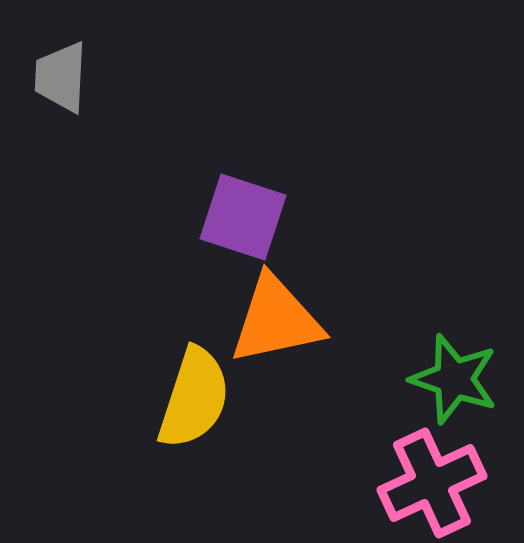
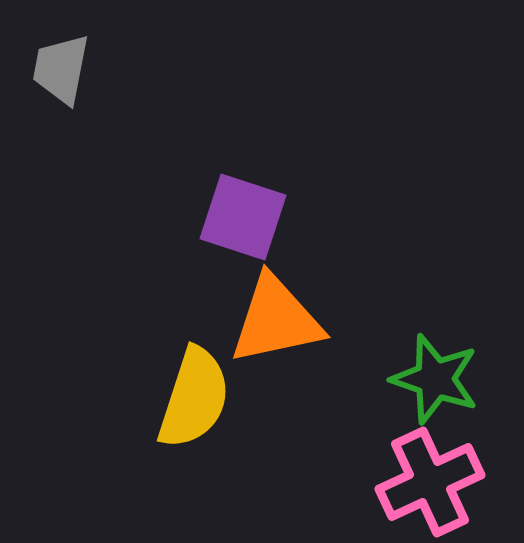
gray trapezoid: moved 8 px up; rotated 8 degrees clockwise
green star: moved 19 px left
pink cross: moved 2 px left, 1 px up
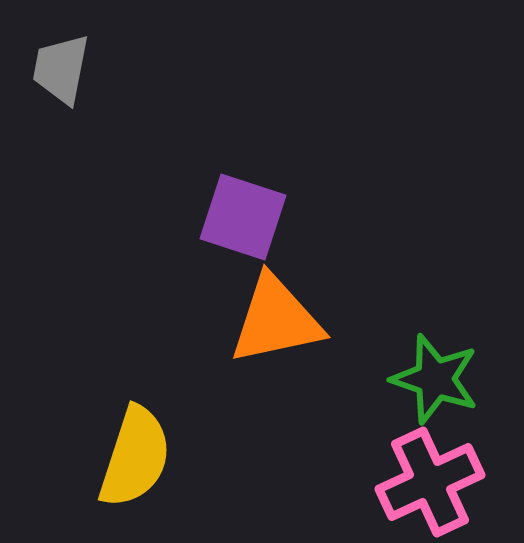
yellow semicircle: moved 59 px left, 59 px down
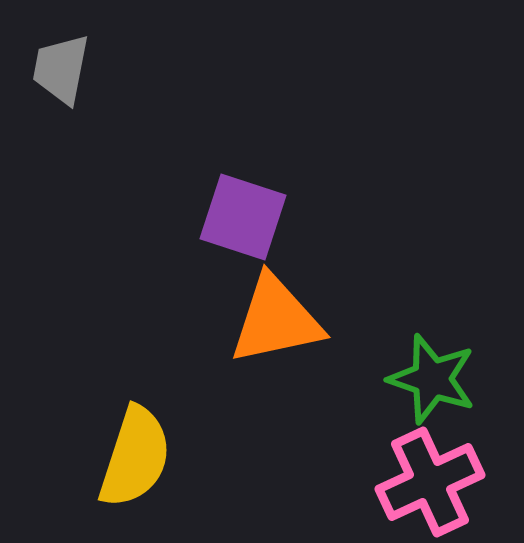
green star: moved 3 px left
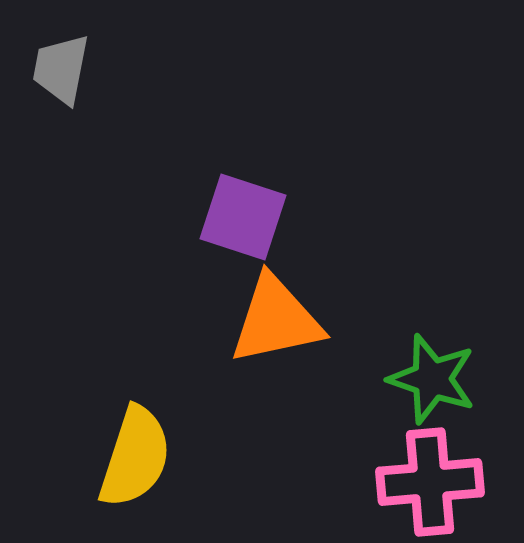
pink cross: rotated 20 degrees clockwise
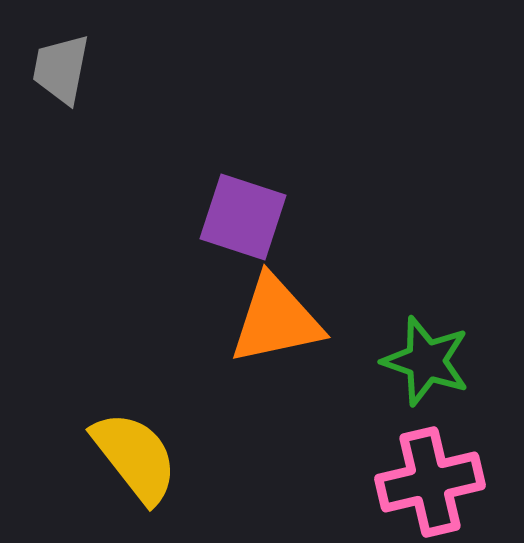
green star: moved 6 px left, 18 px up
yellow semicircle: rotated 56 degrees counterclockwise
pink cross: rotated 8 degrees counterclockwise
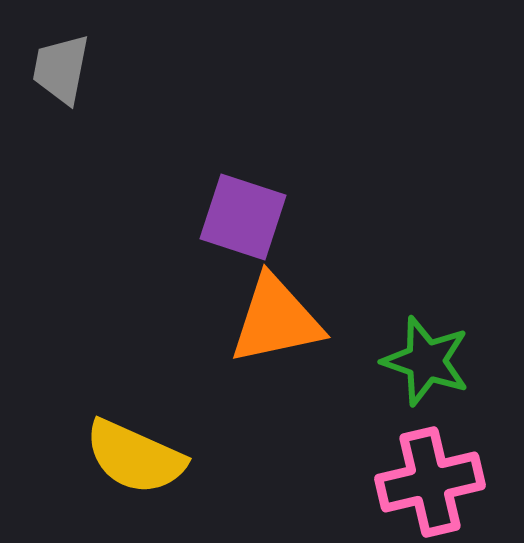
yellow semicircle: rotated 152 degrees clockwise
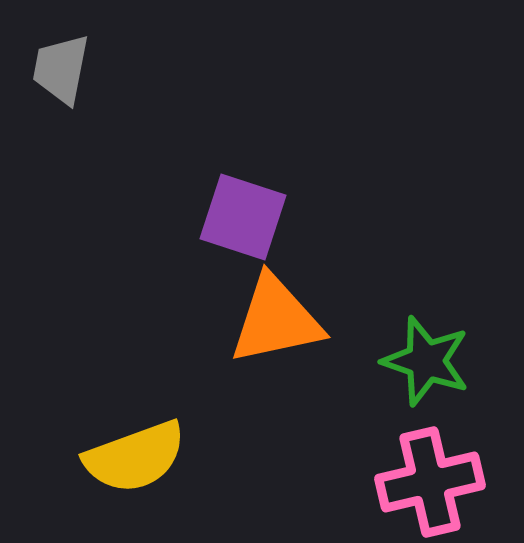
yellow semicircle: rotated 44 degrees counterclockwise
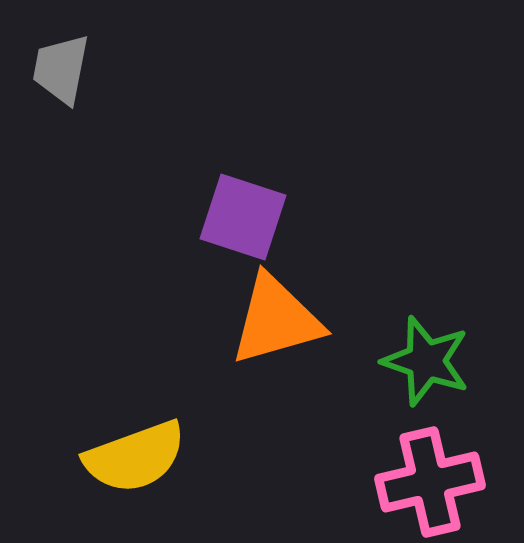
orange triangle: rotated 4 degrees counterclockwise
